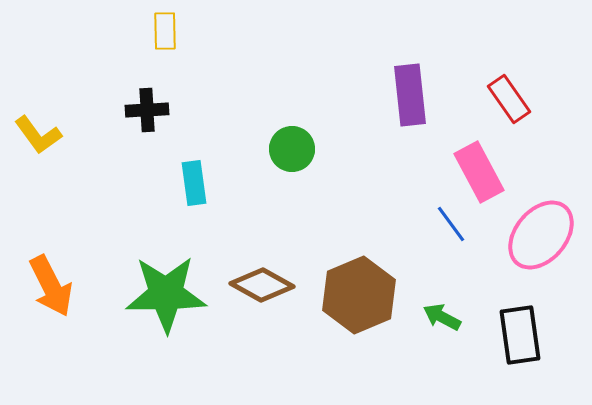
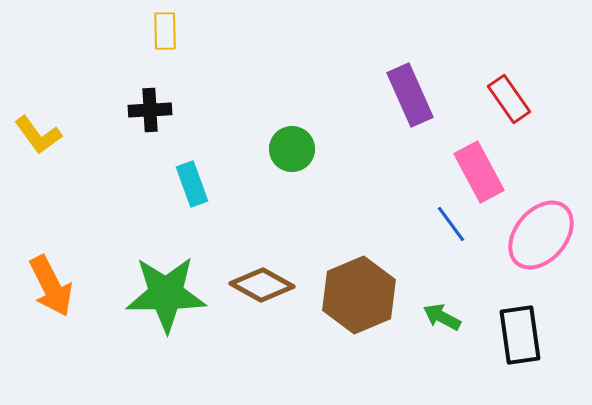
purple rectangle: rotated 18 degrees counterclockwise
black cross: moved 3 px right
cyan rectangle: moved 2 px left, 1 px down; rotated 12 degrees counterclockwise
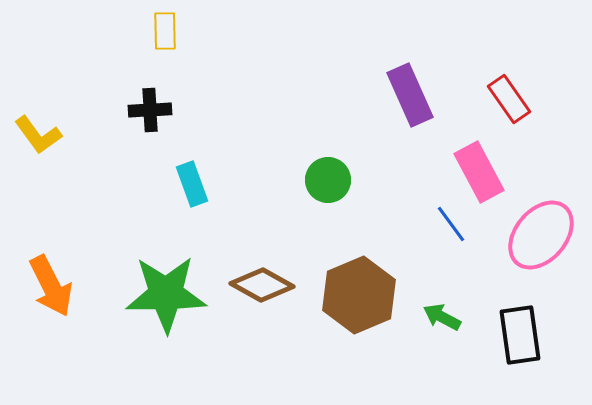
green circle: moved 36 px right, 31 px down
